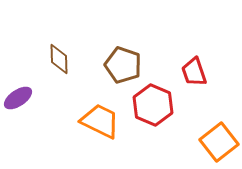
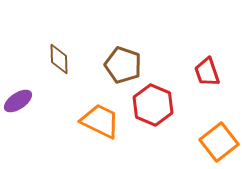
red trapezoid: moved 13 px right
purple ellipse: moved 3 px down
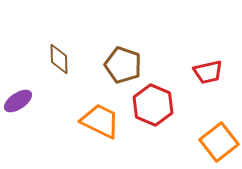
red trapezoid: moved 1 px right; rotated 84 degrees counterclockwise
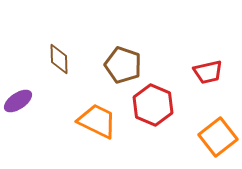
orange trapezoid: moved 3 px left
orange square: moved 1 px left, 5 px up
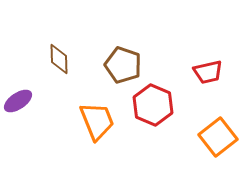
orange trapezoid: rotated 42 degrees clockwise
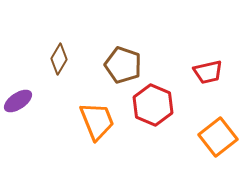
brown diamond: rotated 32 degrees clockwise
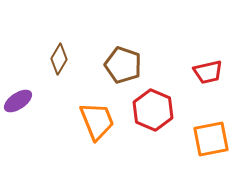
red hexagon: moved 5 px down
orange square: moved 7 px left, 2 px down; rotated 27 degrees clockwise
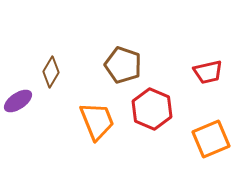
brown diamond: moved 8 px left, 13 px down
red hexagon: moved 1 px left, 1 px up
orange square: rotated 12 degrees counterclockwise
